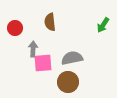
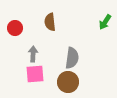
green arrow: moved 2 px right, 3 px up
gray arrow: moved 5 px down
gray semicircle: rotated 110 degrees clockwise
pink square: moved 8 px left, 11 px down
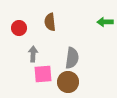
green arrow: rotated 56 degrees clockwise
red circle: moved 4 px right
pink square: moved 8 px right
